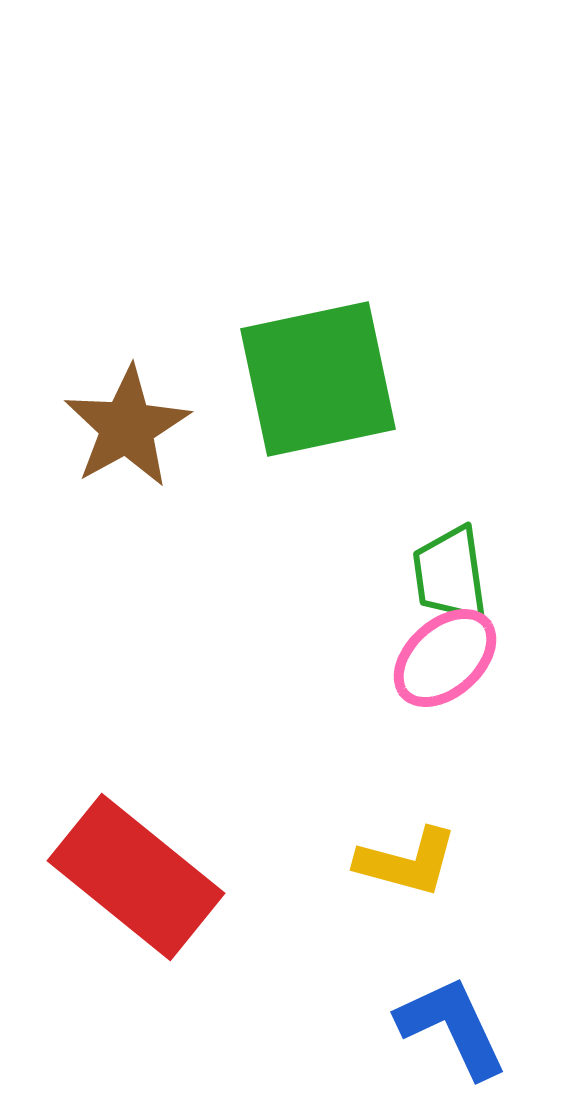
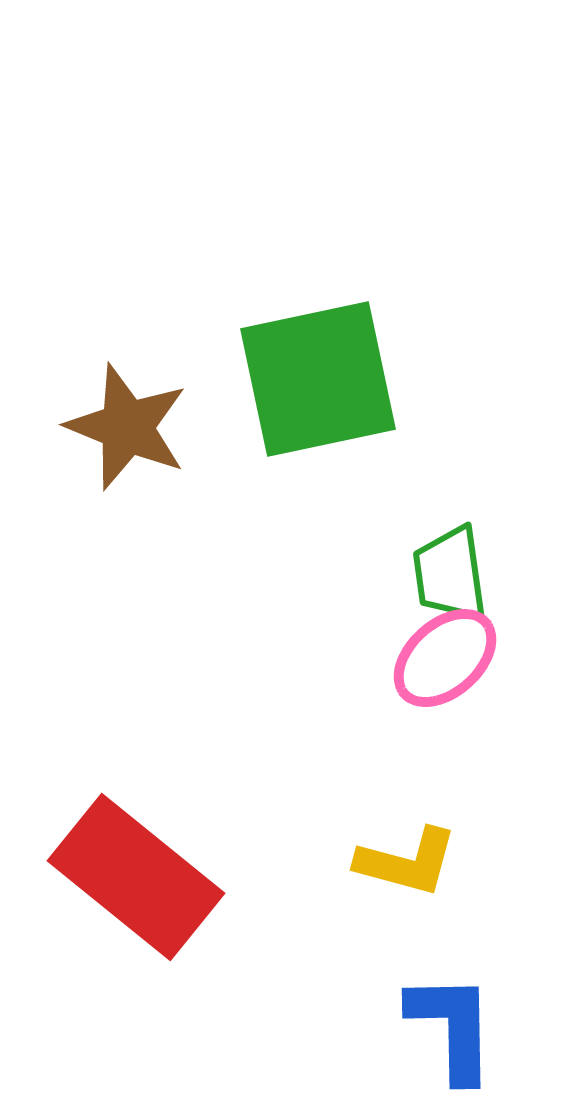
brown star: rotated 21 degrees counterclockwise
blue L-shape: rotated 24 degrees clockwise
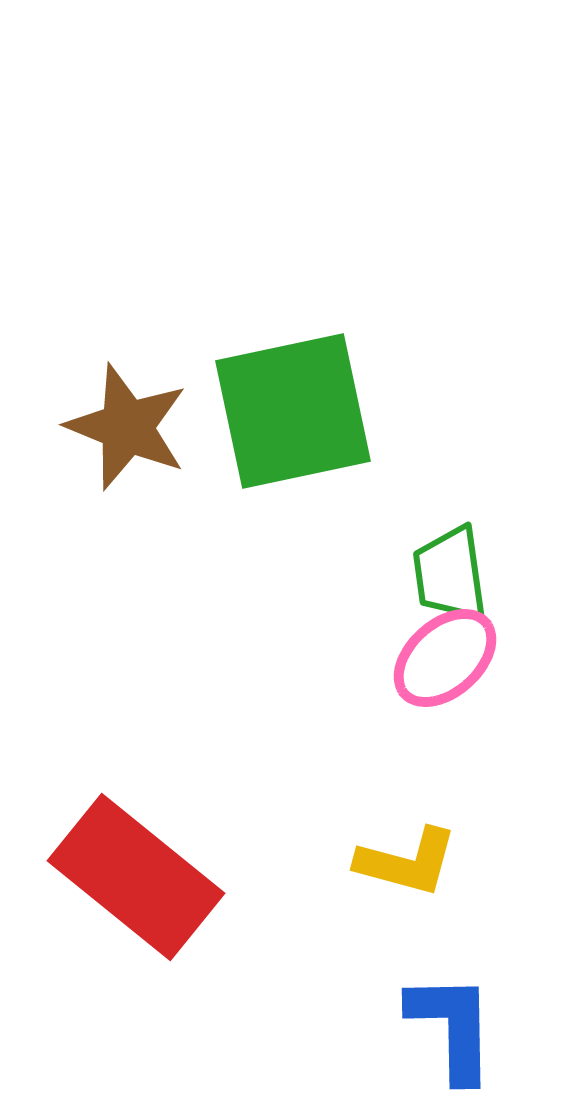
green square: moved 25 px left, 32 px down
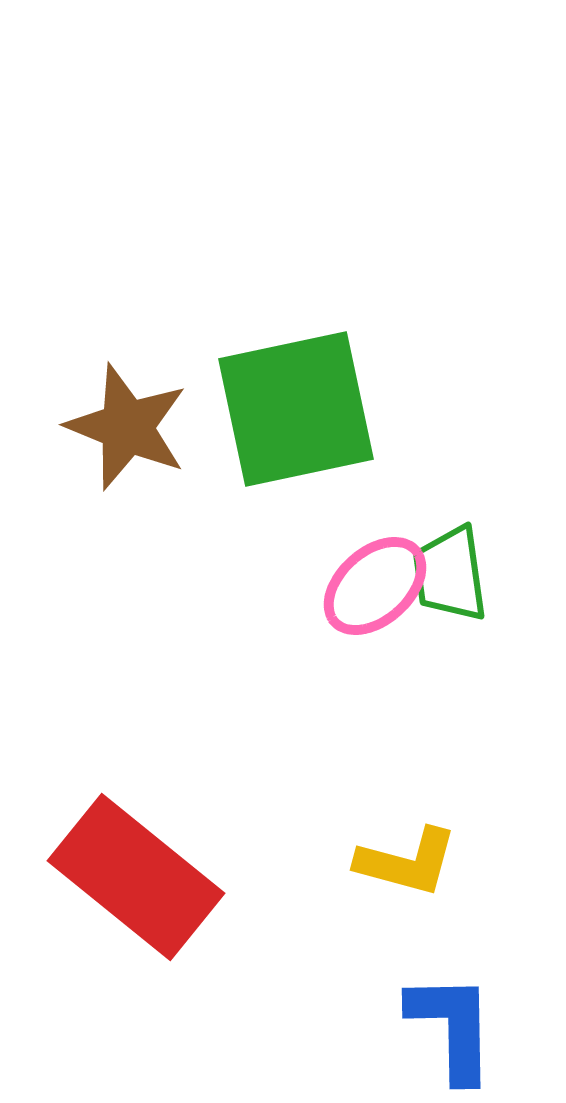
green square: moved 3 px right, 2 px up
pink ellipse: moved 70 px left, 72 px up
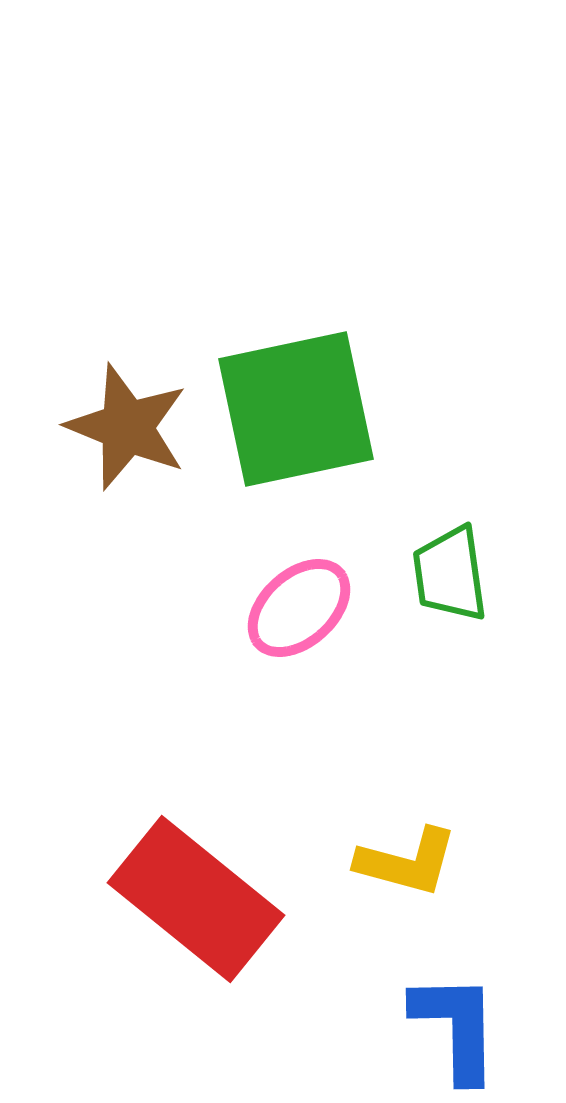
pink ellipse: moved 76 px left, 22 px down
red rectangle: moved 60 px right, 22 px down
blue L-shape: moved 4 px right
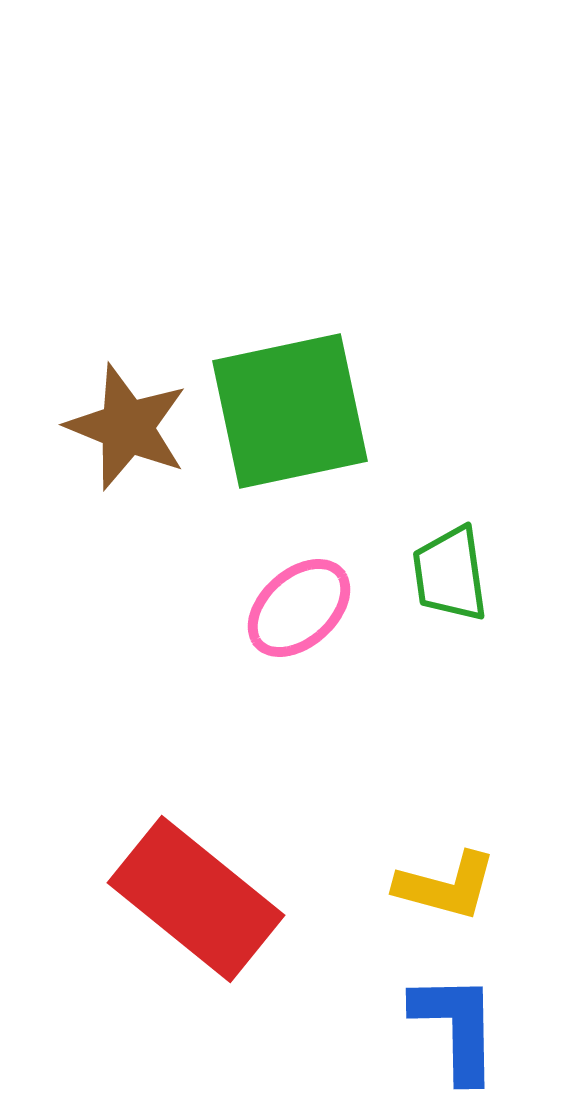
green square: moved 6 px left, 2 px down
yellow L-shape: moved 39 px right, 24 px down
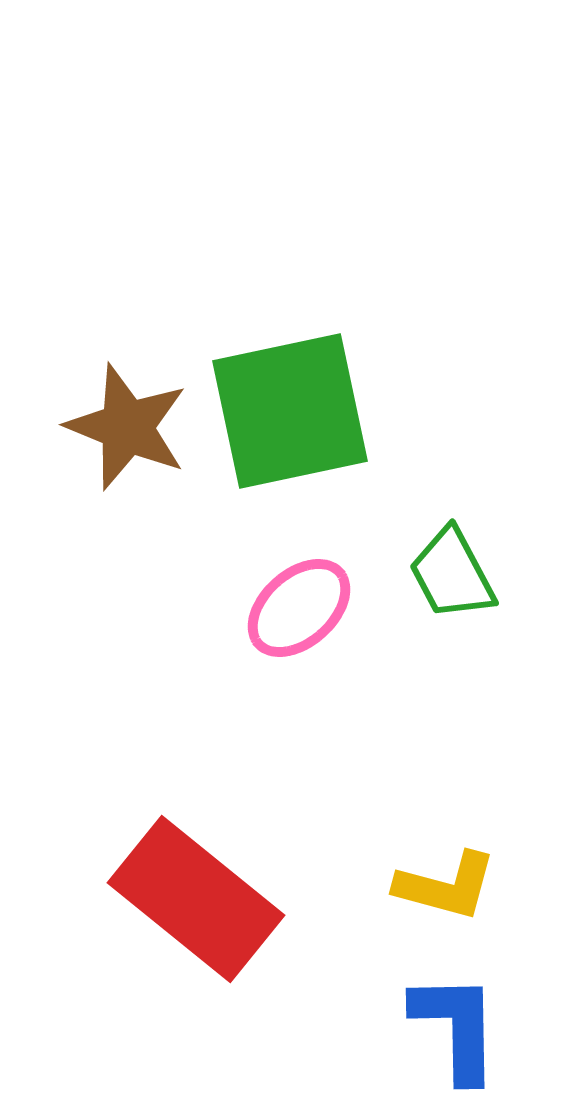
green trapezoid: moved 2 px right; rotated 20 degrees counterclockwise
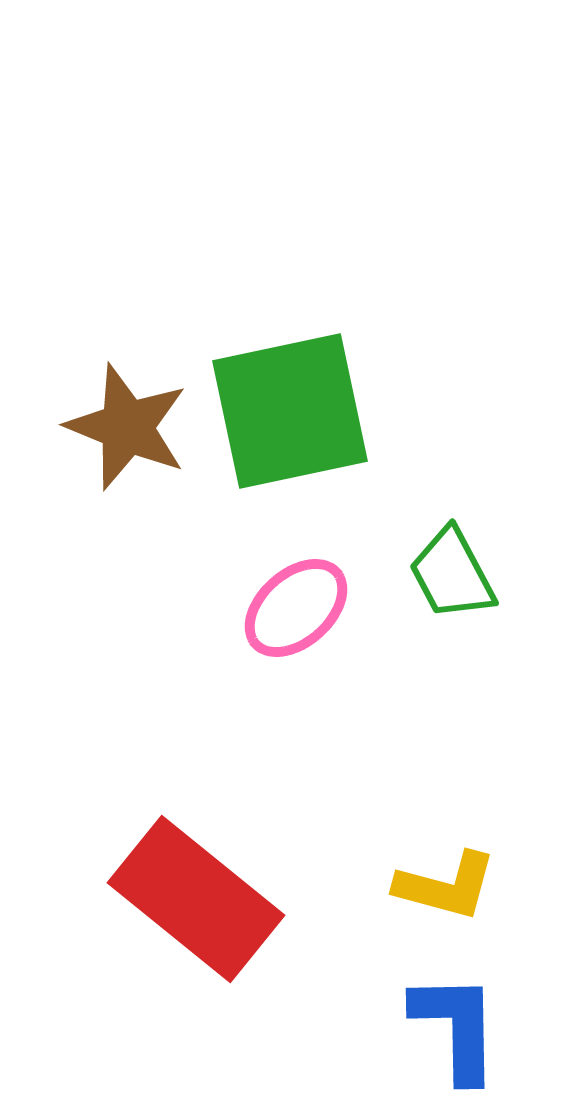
pink ellipse: moved 3 px left
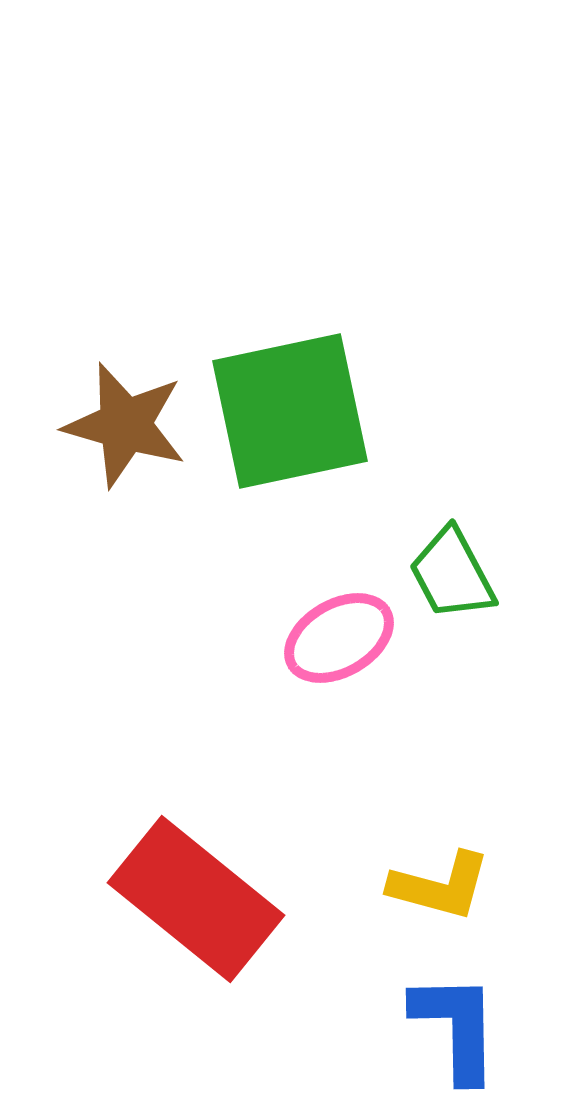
brown star: moved 2 px left, 2 px up; rotated 6 degrees counterclockwise
pink ellipse: moved 43 px right, 30 px down; rotated 12 degrees clockwise
yellow L-shape: moved 6 px left
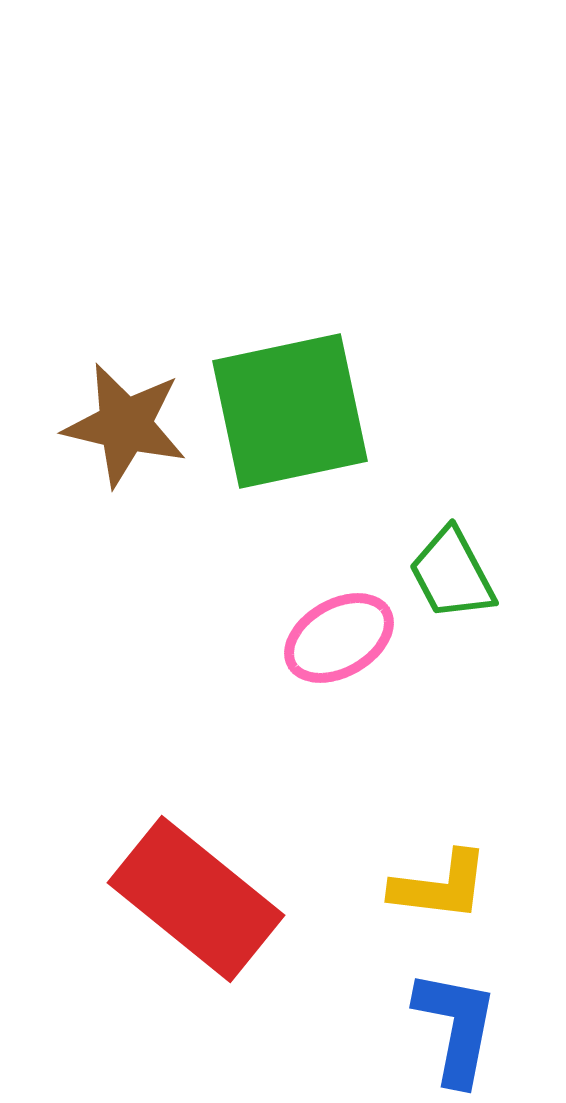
brown star: rotated 3 degrees counterclockwise
yellow L-shape: rotated 8 degrees counterclockwise
blue L-shape: rotated 12 degrees clockwise
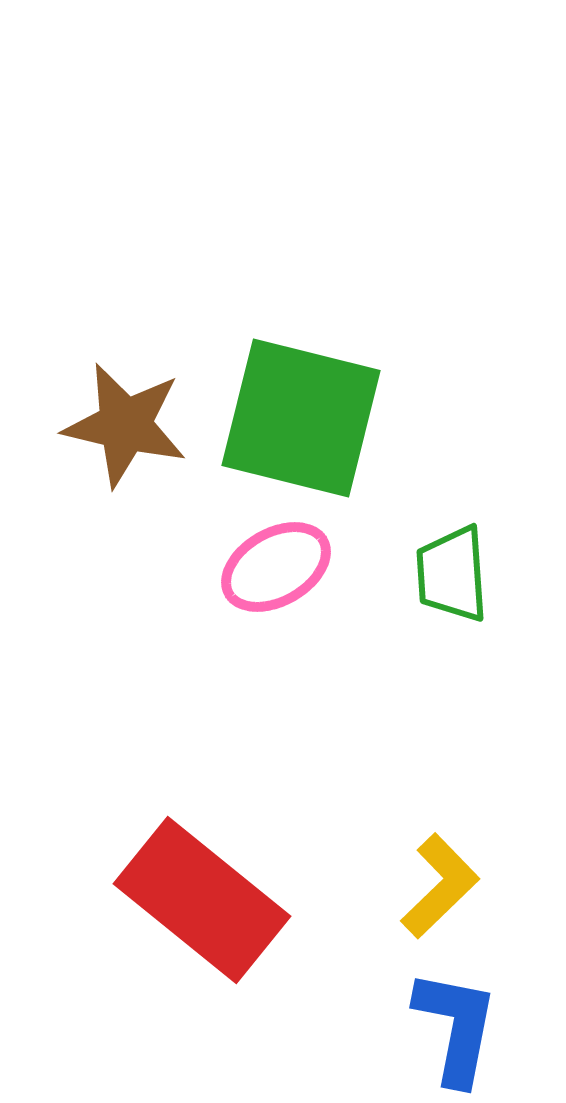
green square: moved 11 px right, 7 px down; rotated 26 degrees clockwise
green trapezoid: rotated 24 degrees clockwise
pink ellipse: moved 63 px left, 71 px up
yellow L-shape: rotated 51 degrees counterclockwise
red rectangle: moved 6 px right, 1 px down
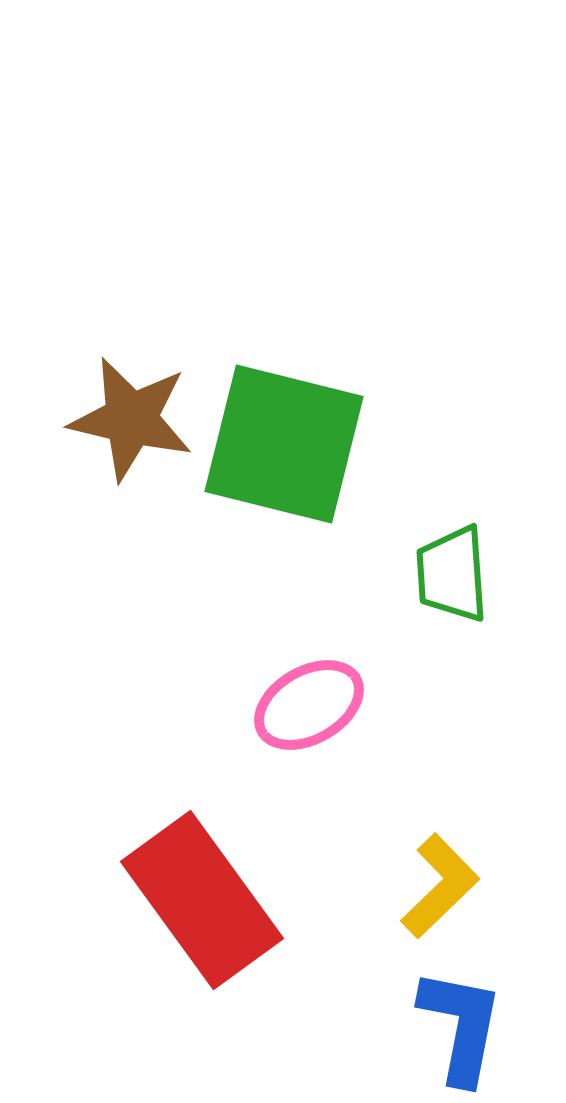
green square: moved 17 px left, 26 px down
brown star: moved 6 px right, 6 px up
pink ellipse: moved 33 px right, 138 px down
red rectangle: rotated 15 degrees clockwise
blue L-shape: moved 5 px right, 1 px up
